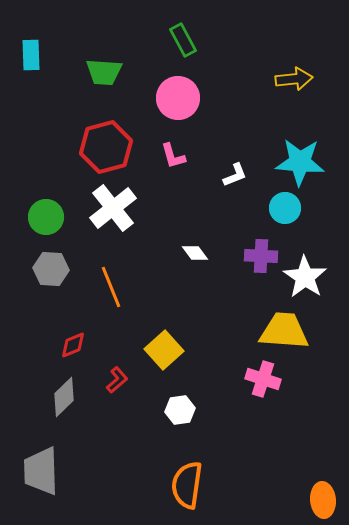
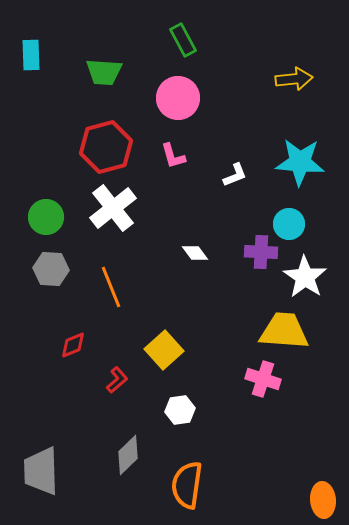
cyan circle: moved 4 px right, 16 px down
purple cross: moved 4 px up
gray diamond: moved 64 px right, 58 px down
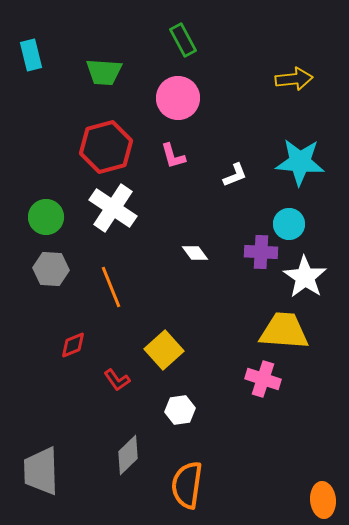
cyan rectangle: rotated 12 degrees counterclockwise
white cross: rotated 18 degrees counterclockwise
red L-shape: rotated 96 degrees clockwise
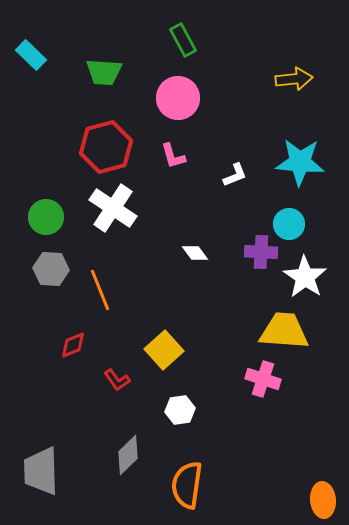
cyan rectangle: rotated 32 degrees counterclockwise
orange line: moved 11 px left, 3 px down
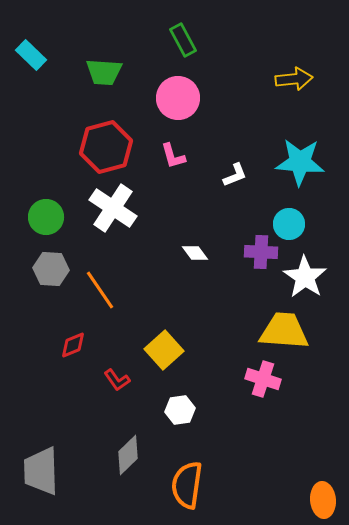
orange line: rotated 12 degrees counterclockwise
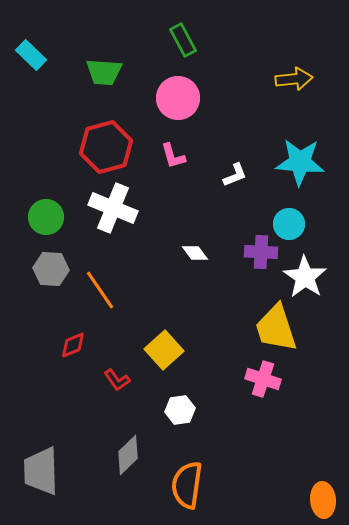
white cross: rotated 12 degrees counterclockwise
yellow trapezoid: moved 8 px left, 3 px up; rotated 112 degrees counterclockwise
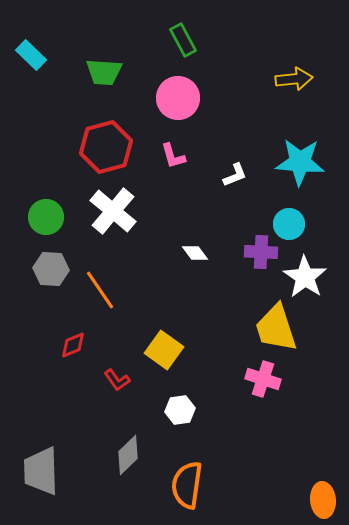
white cross: moved 3 px down; rotated 18 degrees clockwise
yellow square: rotated 12 degrees counterclockwise
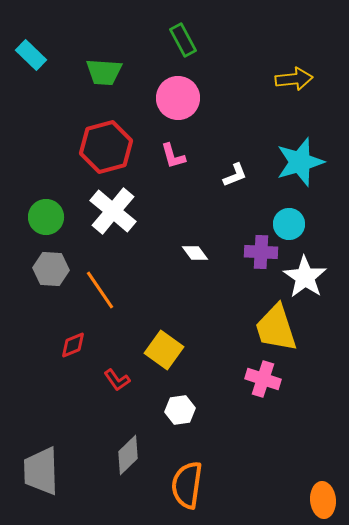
cyan star: rotated 21 degrees counterclockwise
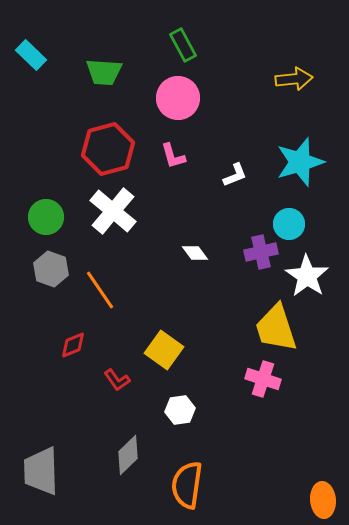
green rectangle: moved 5 px down
red hexagon: moved 2 px right, 2 px down
purple cross: rotated 16 degrees counterclockwise
gray hexagon: rotated 16 degrees clockwise
white star: moved 2 px right, 1 px up
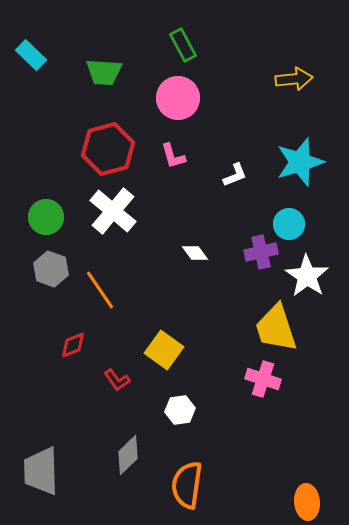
orange ellipse: moved 16 px left, 2 px down
